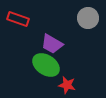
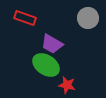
red rectangle: moved 7 px right, 1 px up
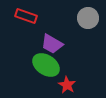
red rectangle: moved 1 px right, 2 px up
red star: rotated 18 degrees clockwise
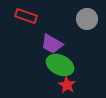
gray circle: moved 1 px left, 1 px down
green ellipse: moved 14 px right; rotated 8 degrees counterclockwise
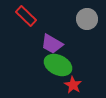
red rectangle: rotated 25 degrees clockwise
green ellipse: moved 2 px left
red star: moved 6 px right
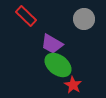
gray circle: moved 3 px left
green ellipse: rotated 12 degrees clockwise
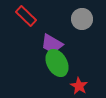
gray circle: moved 2 px left
green ellipse: moved 1 px left, 2 px up; rotated 24 degrees clockwise
red star: moved 6 px right, 1 px down
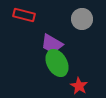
red rectangle: moved 2 px left, 1 px up; rotated 30 degrees counterclockwise
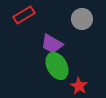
red rectangle: rotated 45 degrees counterclockwise
green ellipse: moved 3 px down
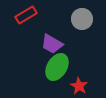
red rectangle: moved 2 px right
green ellipse: moved 1 px down; rotated 60 degrees clockwise
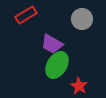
green ellipse: moved 2 px up
